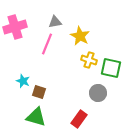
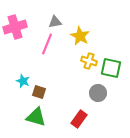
yellow cross: moved 1 px down
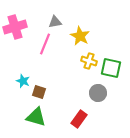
pink line: moved 2 px left
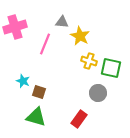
gray triangle: moved 7 px right; rotated 16 degrees clockwise
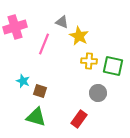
gray triangle: rotated 16 degrees clockwise
yellow star: moved 1 px left
pink line: moved 1 px left
yellow cross: rotated 14 degrees counterclockwise
green square: moved 2 px right, 2 px up
brown square: moved 1 px right, 1 px up
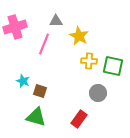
gray triangle: moved 6 px left, 1 px up; rotated 24 degrees counterclockwise
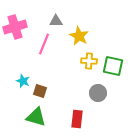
red rectangle: moved 2 px left; rotated 30 degrees counterclockwise
